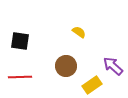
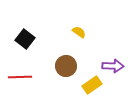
black square: moved 5 px right, 2 px up; rotated 30 degrees clockwise
purple arrow: rotated 140 degrees clockwise
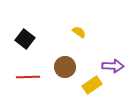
brown circle: moved 1 px left, 1 px down
red line: moved 8 px right
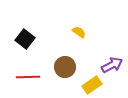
purple arrow: moved 1 px left, 1 px up; rotated 30 degrees counterclockwise
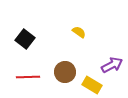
brown circle: moved 5 px down
yellow rectangle: rotated 66 degrees clockwise
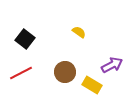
red line: moved 7 px left, 4 px up; rotated 25 degrees counterclockwise
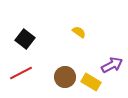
brown circle: moved 5 px down
yellow rectangle: moved 1 px left, 3 px up
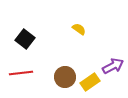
yellow semicircle: moved 3 px up
purple arrow: moved 1 px right, 1 px down
red line: rotated 20 degrees clockwise
yellow rectangle: moved 1 px left; rotated 66 degrees counterclockwise
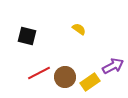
black square: moved 2 px right, 3 px up; rotated 24 degrees counterclockwise
red line: moved 18 px right; rotated 20 degrees counterclockwise
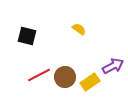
red line: moved 2 px down
